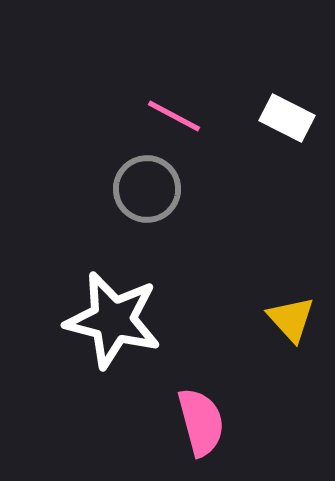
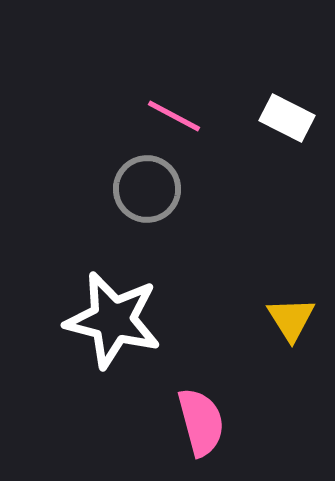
yellow triangle: rotated 10 degrees clockwise
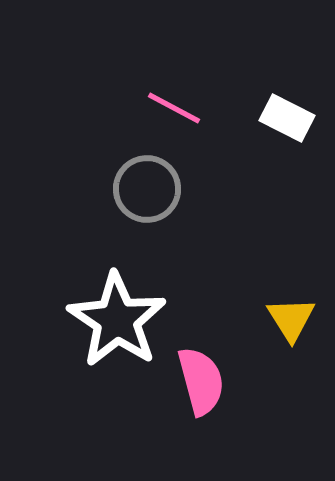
pink line: moved 8 px up
white star: moved 4 px right; rotated 20 degrees clockwise
pink semicircle: moved 41 px up
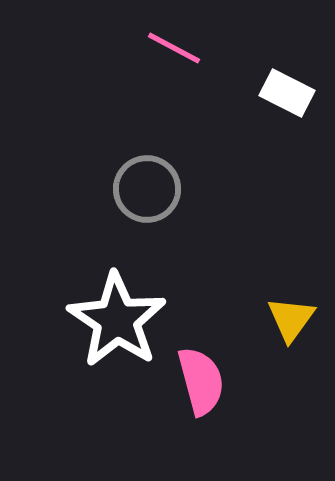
pink line: moved 60 px up
white rectangle: moved 25 px up
yellow triangle: rotated 8 degrees clockwise
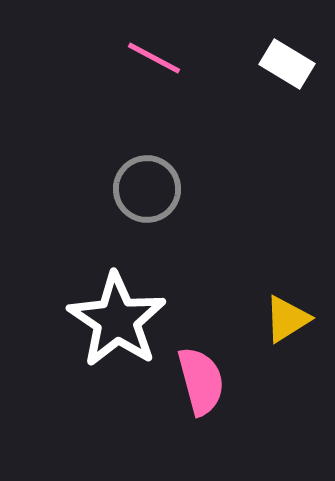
pink line: moved 20 px left, 10 px down
white rectangle: moved 29 px up; rotated 4 degrees clockwise
yellow triangle: moved 4 px left; rotated 22 degrees clockwise
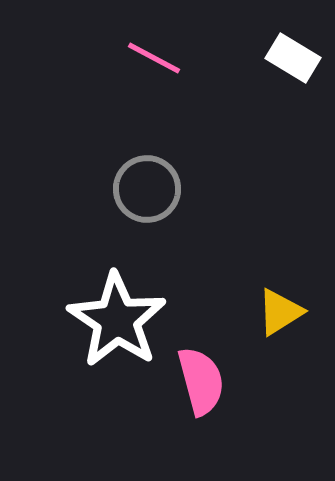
white rectangle: moved 6 px right, 6 px up
yellow triangle: moved 7 px left, 7 px up
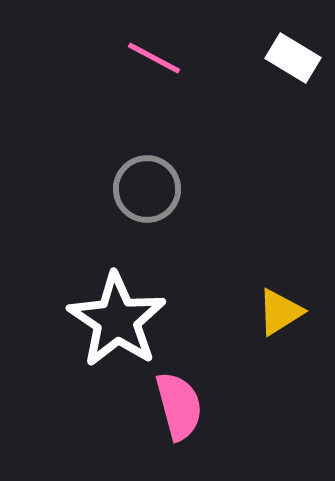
pink semicircle: moved 22 px left, 25 px down
